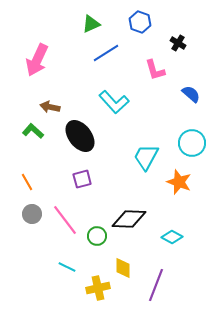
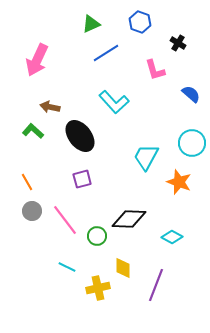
gray circle: moved 3 px up
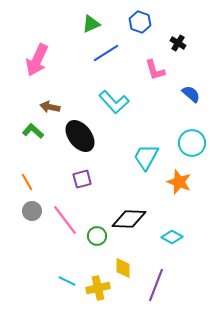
cyan line: moved 14 px down
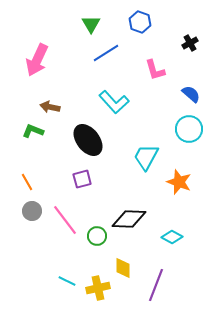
green triangle: rotated 36 degrees counterclockwise
black cross: moved 12 px right; rotated 28 degrees clockwise
green L-shape: rotated 20 degrees counterclockwise
black ellipse: moved 8 px right, 4 px down
cyan circle: moved 3 px left, 14 px up
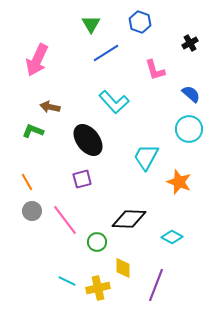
green circle: moved 6 px down
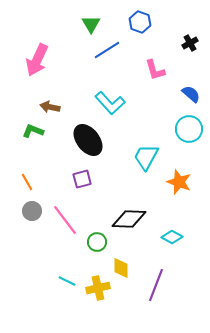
blue line: moved 1 px right, 3 px up
cyan L-shape: moved 4 px left, 1 px down
yellow diamond: moved 2 px left
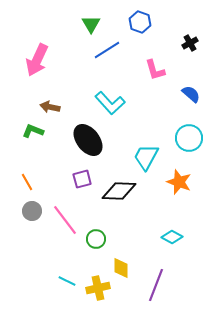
cyan circle: moved 9 px down
black diamond: moved 10 px left, 28 px up
green circle: moved 1 px left, 3 px up
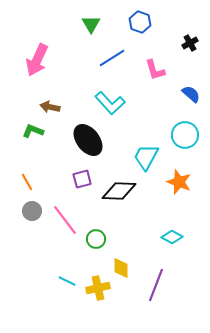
blue line: moved 5 px right, 8 px down
cyan circle: moved 4 px left, 3 px up
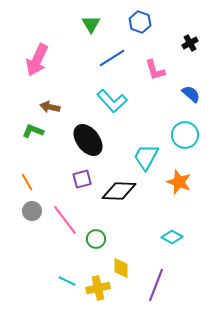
cyan L-shape: moved 2 px right, 2 px up
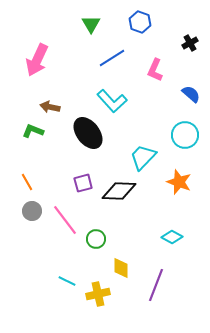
pink L-shape: rotated 40 degrees clockwise
black ellipse: moved 7 px up
cyan trapezoid: moved 3 px left; rotated 16 degrees clockwise
purple square: moved 1 px right, 4 px down
yellow cross: moved 6 px down
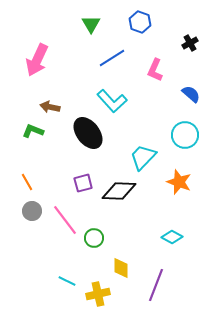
green circle: moved 2 px left, 1 px up
